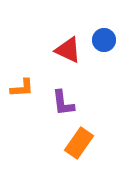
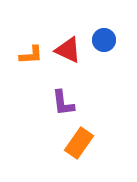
orange L-shape: moved 9 px right, 33 px up
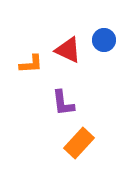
orange L-shape: moved 9 px down
orange rectangle: rotated 8 degrees clockwise
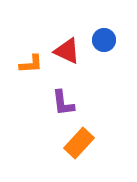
red triangle: moved 1 px left, 1 px down
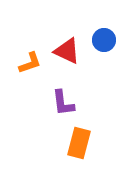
orange L-shape: moved 1 px left, 1 px up; rotated 15 degrees counterclockwise
orange rectangle: rotated 28 degrees counterclockwise
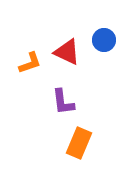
red triangle: moved 1 px down
purple L-shape: moved 1 px up
orange rectangle: rotated 8 degrees clockwise
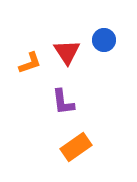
red triangle: rotated 32 degrees clockwise
orange rectangle: moved 3 px left, 4 px down; rotated 32 degrees clockwise
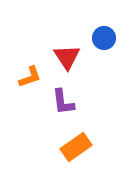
blue circle: moved 2 px up
red triangle: moved 5 px down
orange L-shape: moved 14 px down
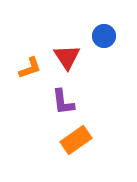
blue circle: moved 2 px up
orange L-shape: moved 9 px up
orange rectangle: moved 7 px up
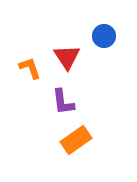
orange L-shape: rotated 90 degrees counterclockwise
